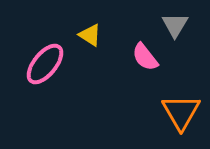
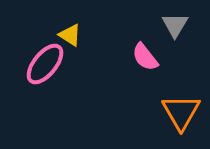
yellow triangle: moved 20 px left
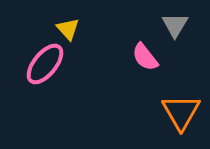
yellow triangle: moved 2 px left, 6 px up; rotated 15 degrees clockwise
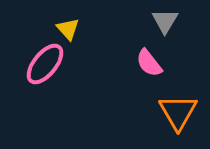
gray triangle: moved 10 px left, 4 px up
pink semicircle: moved 4 px right, 6 px down
orange triangle: moved 3 px left
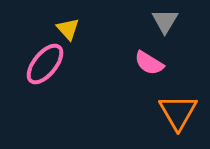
pink semicircle: rotated 20 degrees counterclockwise
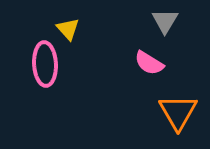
pink ellipse: rotated 42 degrees counterclockwise
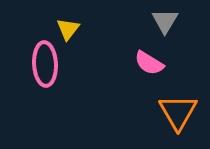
yellow triangle: rotated 20 degrees clockwise
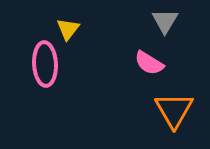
orange triangle: moved 4 px left, 2 px up
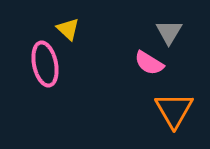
gray triangle: moved 4 px right, 11 px down
yellow triangle: rotated 25 degrees counterclockwise
pink ellipse: rotated 9 degrees counterclockwise
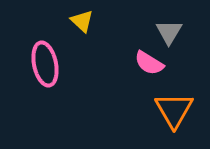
yellow triangle: moved 14 px right, 8 px up
